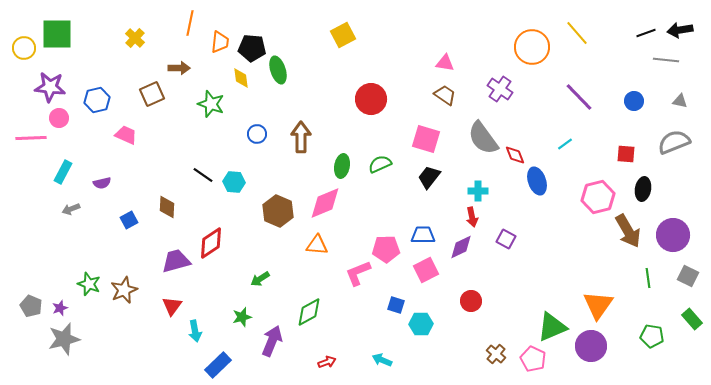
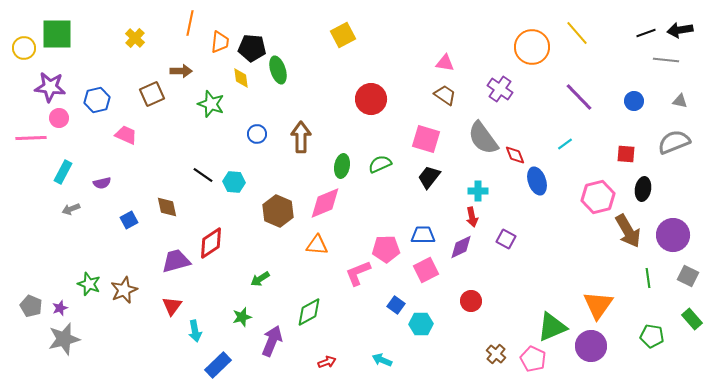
brown arrow at (179, 68): moved 2 px right, 3 px down
brown diamond at (167, 207): rotated 15 degrees counterclockwise
blue square at (396, 305): rotated 18 degrees clockwise
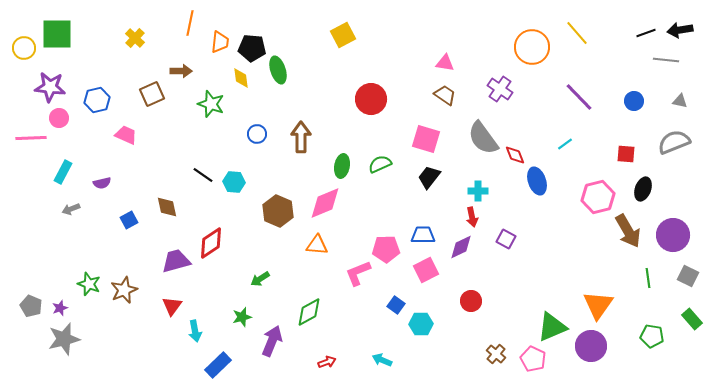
black ellipse at (643, 189): rotated 10 degrees clockwise
